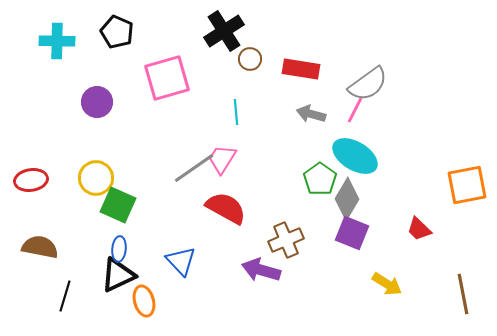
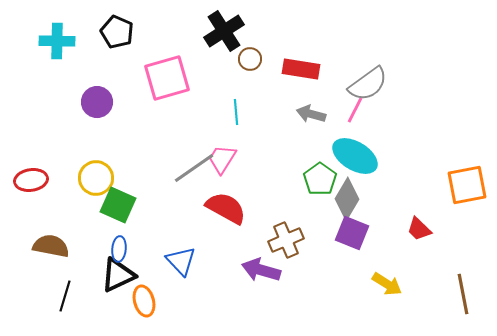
brown semicircle: moved 11 px right, 1 px up
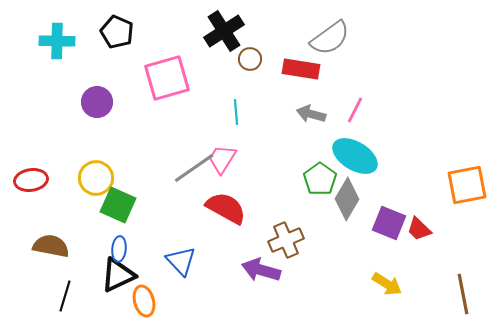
gray semicircle: moved 38 px left, 46 px up
purple square: moved 37 px right, 10 px up
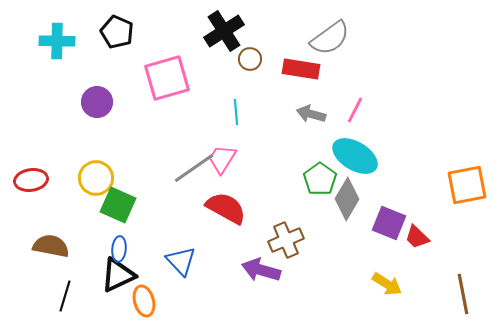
red trapezoid: moved 2 px left, 8 px down
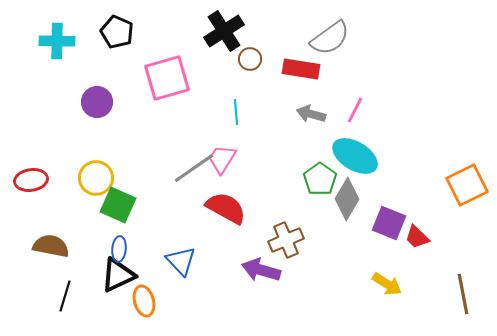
orange square: rotated 15 degrees counterclockwise
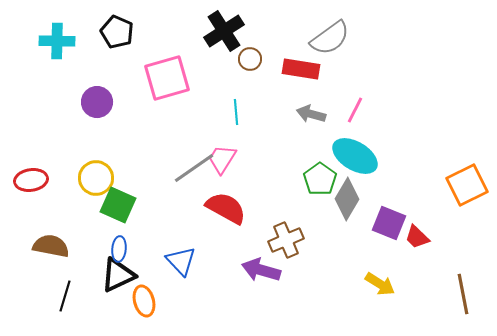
yellow arrow: moved 7 px left
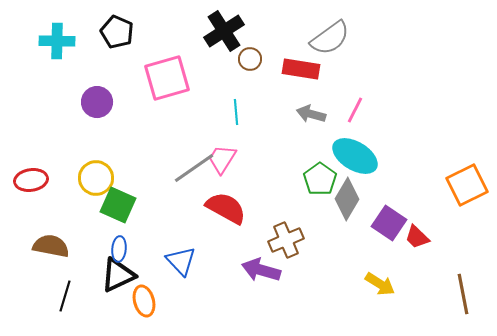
purple square: rotated 12 degrees clockwise
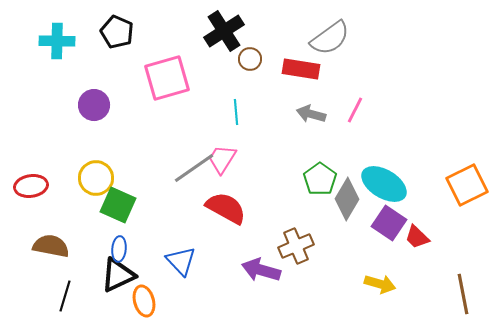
purple circle: moved 3 px left, 3 px down
cyan ellipse: moved 29 px right, 28 px down
red ellipse: moved 6 px down
brown cross: moved 10 px right, 6 px down
yellow arrow: rotated 16 degrees counterclockwise
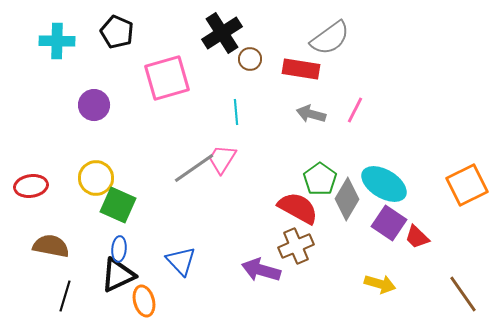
black cross: moved 2 px left, 2 px down
red semicircle: moved 72 px right
brown line: rotated 24 degrees counterclockwise
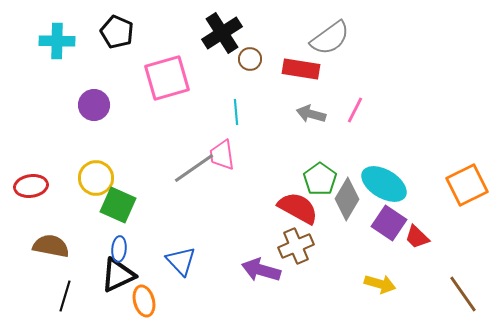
pink trapezoid: moved 4 px up; rotated 40 degrees counterclockwise
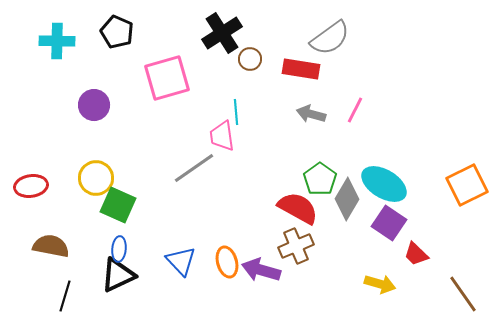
pink trapezoid: moved 19 px up
red trapezoid: moved 1 px left, 17 px down
orange ellipse: moved 83 px right, 39 px up
